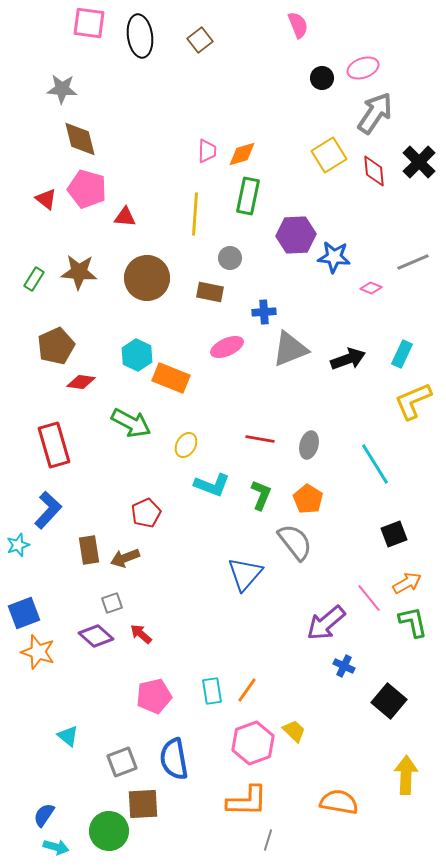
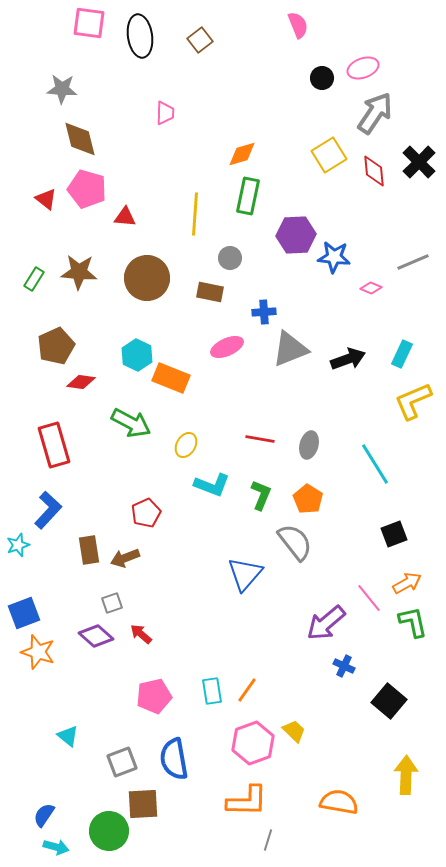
pink trapezoid at (207, 151): moved 42 px left, 38 px up
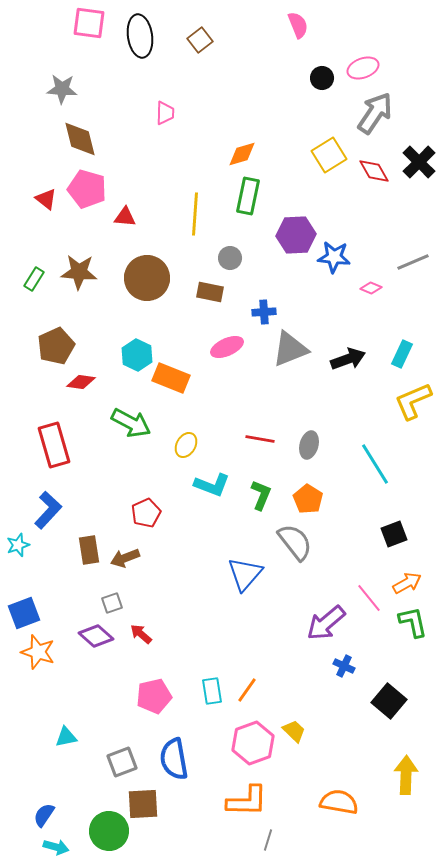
red diamond at (374, 171): rotated 24 degrees counterclockwise
cyan triangle at (68, 736): moved 2 px left, 1 px down; rotated 50 degrees counterclockwise
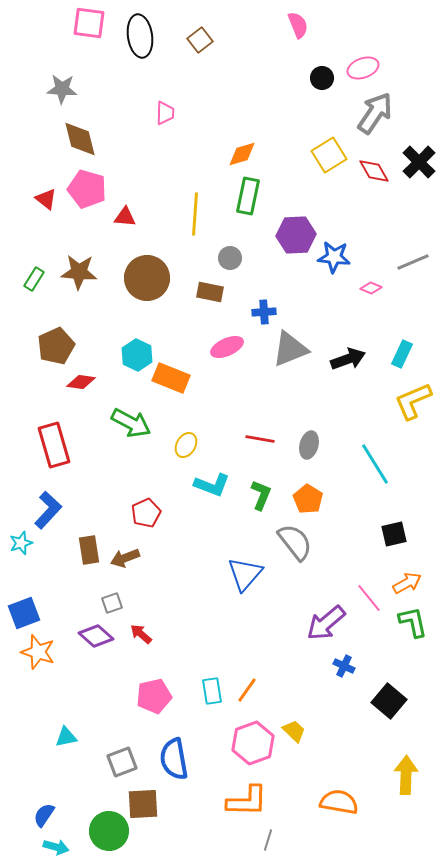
black square at (394, 534): rotated 8 degrees clockwise
cyan star at (18, 545): moved 3 px right, 2 px up
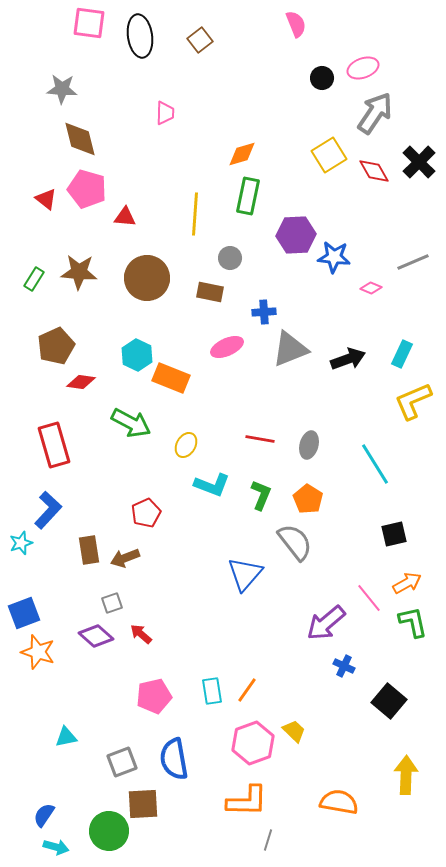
pink semicircle at (298, 25): moved 2 px left, 1 px up
